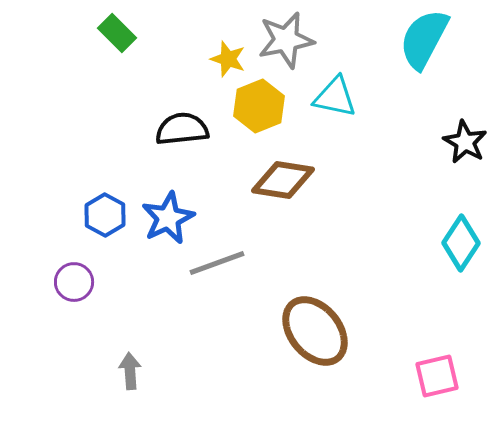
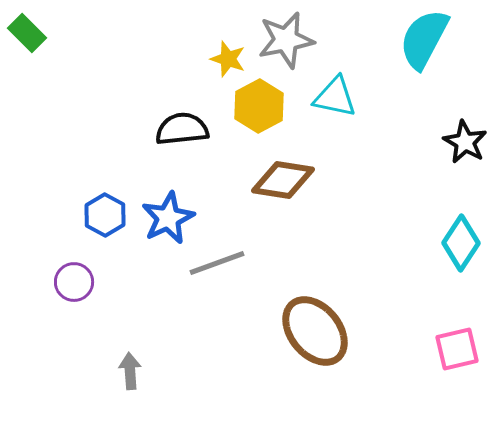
green rectangle: moved 90 px left
yellow hexagon: rotated 6 degrees counterclockwise
pink square: moved 20 px right, 27 px up
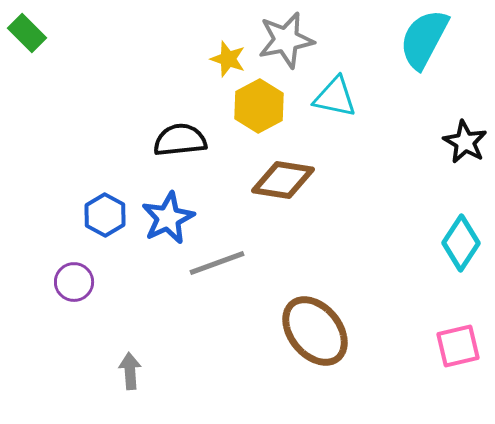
black semicircle: moved 2 px left, 11 px down
pink square: moved 1 px right, 3 px up
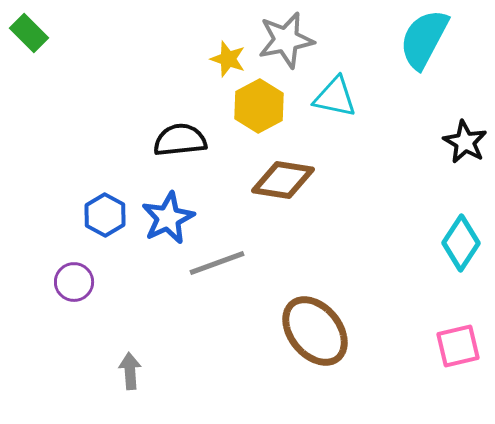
green rectangle: moved 2 px right
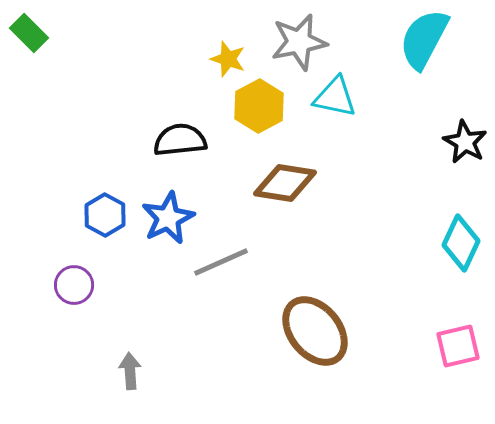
gray star: moved 13 px right, 2 px down
brown diamond: moved 2 px right, 3 px down
cyan diamond: rotated 8 degrees counterclockwise
gray line: moved 4 px right, 1 px up; rotated 4 degrees counterclockwise
purple circle: moved 3 px down
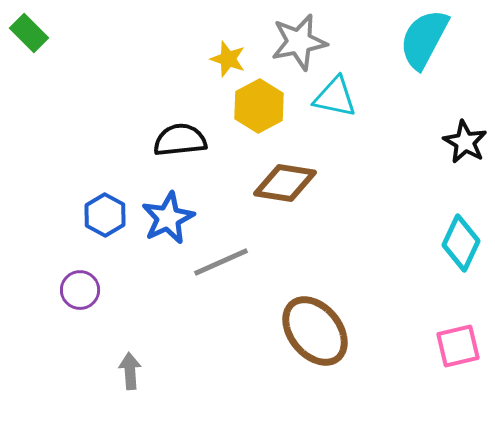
purple circle: moved 6 px right, 5 px down
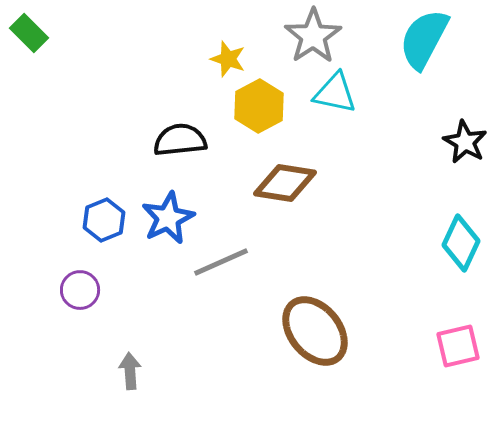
gray star: moved 14 px right, 6 px up; rotated 22 degrees counterclockwise
cyan triangle: moved 4 px up
blue hexagon: moved 1 px left, 5 px down; rotated 9 degrees clockwise
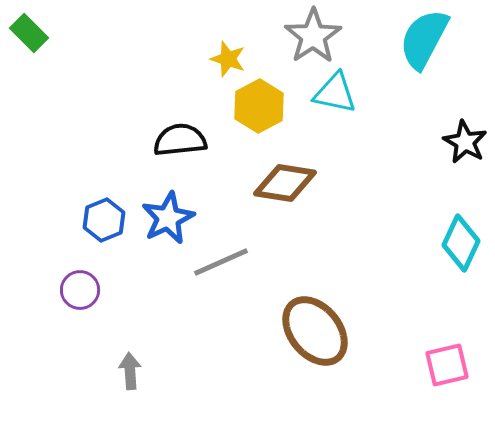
pink square: moved 11 px left, 19 px down
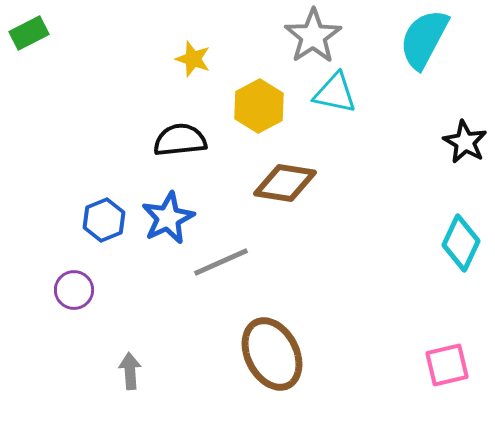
green rectangle: rotated 72 degrees counterclockwise
yellow star: moved 35 px left
purple circle: moved 6 px left
brown ellipse: moved 43 px left, 23 px down; rotated 12 degrees clockwise
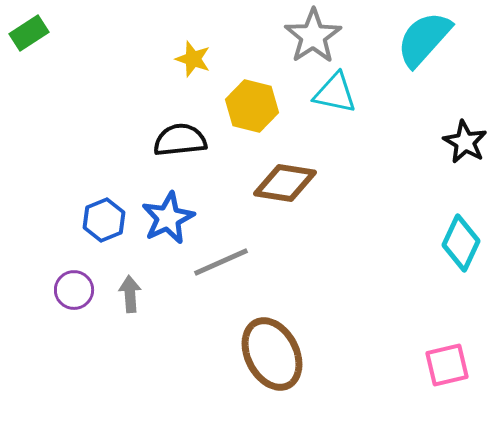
green rectangle: rotated 6 degrees counterclockwise
cyan semicircle: rotated 14 degrees clockwise
yellow hexagon: moved 7 px left; rotated 18 degrees counterclockwise
gray arrow: moved 77 px up
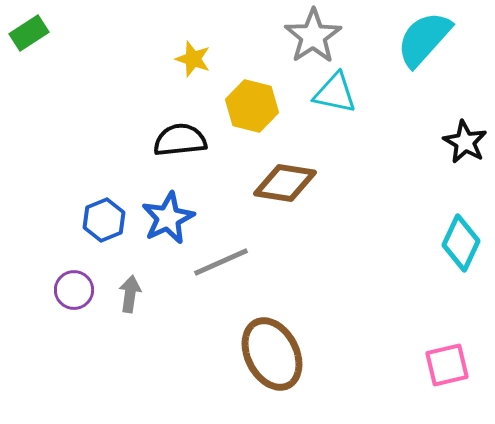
gray arrow: rotated 12 degrees clockwise
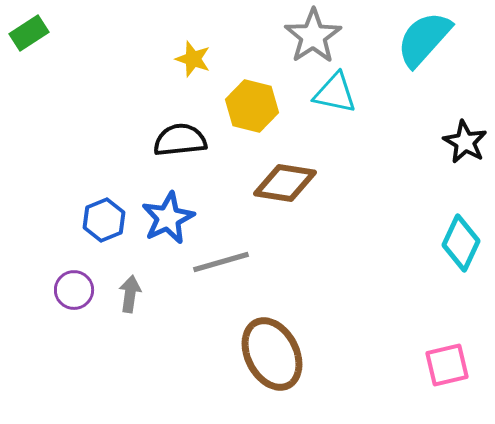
gray line: rotated 8 degrees clockwise
